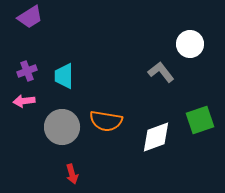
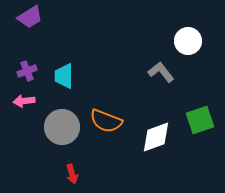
white circle: moved 2 px left, 3 px up
orange semicircle: rotated 12 degrees clockwise
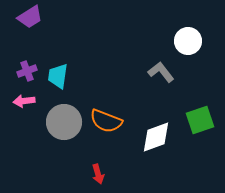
cyan trapezoid: moved 6 px left; rotated 8 degrees clockwise
gray circle: moved 2 px right, 5 px up
red arrow: moved 26 px right
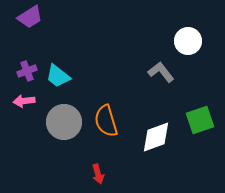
cyan trapezoid: rotated 60 degrees counterclockwise
orange semicircle: rotated 52 degrees clockwise
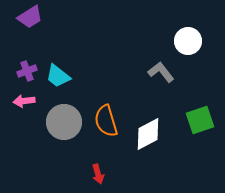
white diamond: moved 8 px left, 3 px up; rotated 8 degrees counterclockwise
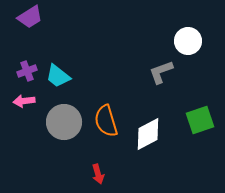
gray L-shape: rotated 72 degrees counterclockwise
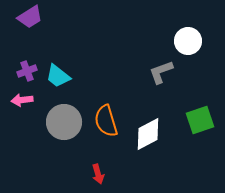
pink arrow: moved 2 px left, 1 px up
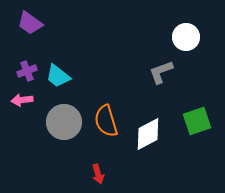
purple trapezoid: moved 6 px down; rotated 68 degrees clockwise
white circle: moved 2 px left, 4 px up
green square: moved 3 px left, 1 px down
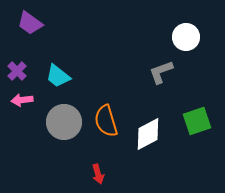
purple cross: moved 10 px left; rotated 24 degrees counterclockwise
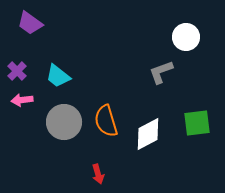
green square: moved 2 px down; rotated 12 degrees clockwise
